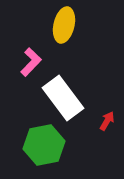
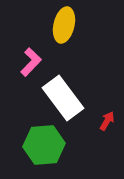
green hexagon: rotated 6 degrees clockwise
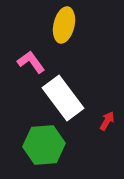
pink L-shape: rotated 80 degrees counterclockwise
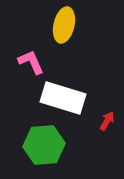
pink L-shape: rotated 12 degrees clockwise
white rectangle: rotated 36 degrees counterclockwise
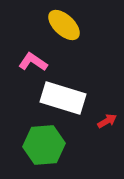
yellow ellipse: rotated 60 degrees counterclockwise
pink L-shape: moved 2 px right; rotated 32 degrees counterclockwise
red arrow: rotated 30 degrees clockwise
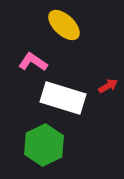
red arrow: moved 1 px right, 35 px up
green hexagon: rotated 21 degrees counterclockwise
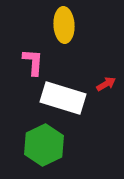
yellow ellipse: rotated 44 degrees clockwise
pink L-shape: rotated 60 degrees clockwise
red arrow: moved 2 px left, 2 px up
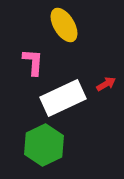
yellow ellipse: rotated 28 degrees counterclockwise
white rectangle: rotated 42 degrees counterclockwise
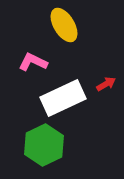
pink L-shape: rotated 68 degrees counterclockwise
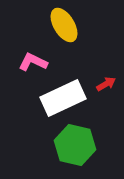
green hexagon: moved 31 px right; rotated 21 degrees counterclockwise
